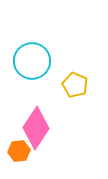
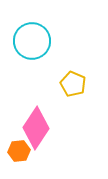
cyan circle: moved 20 px up
yellow pentagon: moved 2 px left, 1 px up
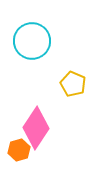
orange hexagon: moved 1 px up; rotated 10 degrees counterclockwise
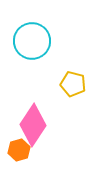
yellow pentagon: rotated 10 degrees counterclockwise
pink diamond: moved 3 px left, 3 px up
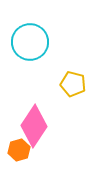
cyan circle: moved 2 px left, 1 px down
pink diamond: moved 1 px right, 1 px down
